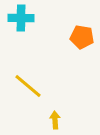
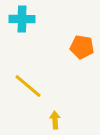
cyan cross: moved 1 px right, 1 px down
orange pentagon: moved 10 px down
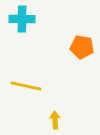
yellow line: moved 2 px left; rotated 28 degrees counterclockwise
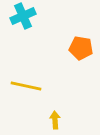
cyan cross: moved 1 px right, 3 px up; rotated 25 degrees counterclockwise
orange pentagon: moved 1 px left, 1 px down
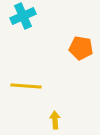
yellow line: rotated 8 degrees counterclockwise
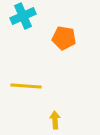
orange pentagon: moved 17 px left, 10 px up
